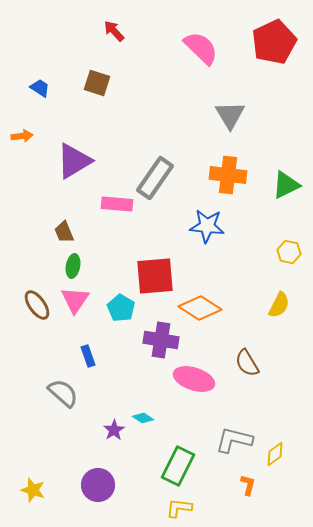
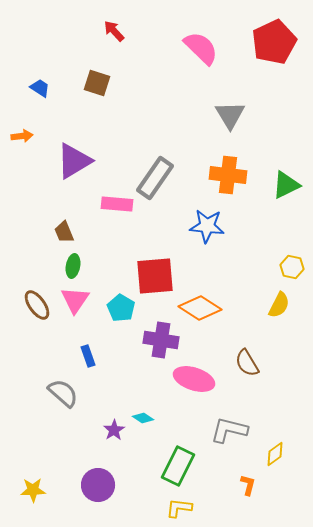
yellow hexagon: moved 3 px right, 15 px down
gray L-shape: moved 5 px left, 10 px up
yellow star: rotated 20 degrees counterclockwise
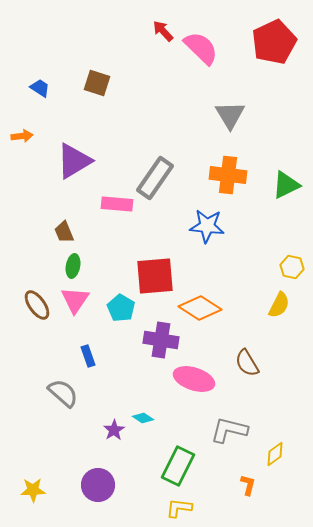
red arrow: moved 49 px right
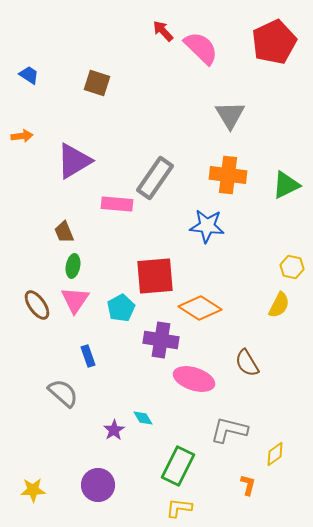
blue trapezoid: moved 11 px left, 13 px up
cyan pentagon: rotated 12 degrees clockwise
cyan diamond: rotated 25 degrees clockwise
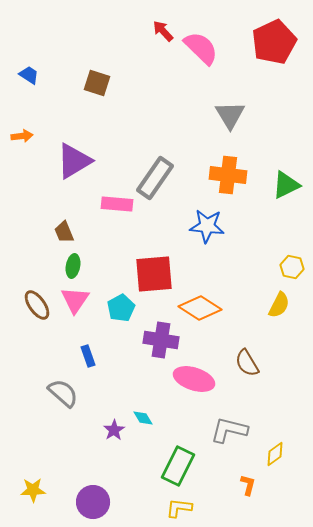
red square: moved 1 px left, 2 px up
purple circle: moved 5 px left, 17 px down
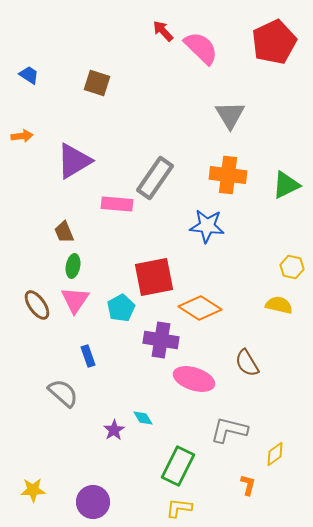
red square: moved 3 px down; rotated 6 degrees counterclockwise
yellow semicircle: rotated 104 degrees counterclockwise
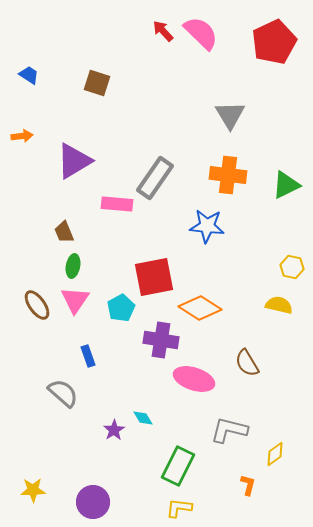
pink semicircle: moved 15 px up
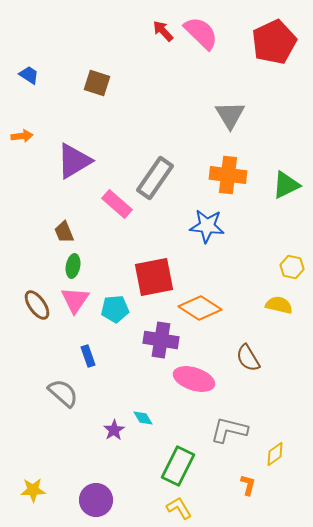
pink rectangle: rotated 36 degrees clockwise
cyan pentagon: moved 6 px left, 1 px down; rotated 24 degrees clockwise
brown semicircle: moved 1 px right, 5 px up
purple circle: moved 3 px right, 2 px up
yellow L-shape: rotated 52 degrees clockwise
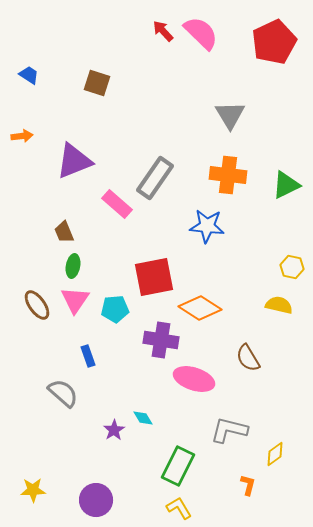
purple triangle: rotated 9 degrees clockwise
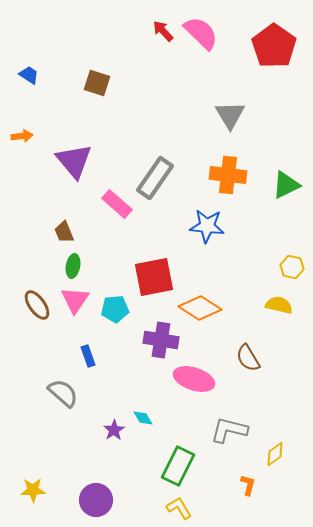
red pentagon: moved 4 px down; rotated 12 degrees counterclockwise
purple triangle: rotated 48 degrees counterclockwise
